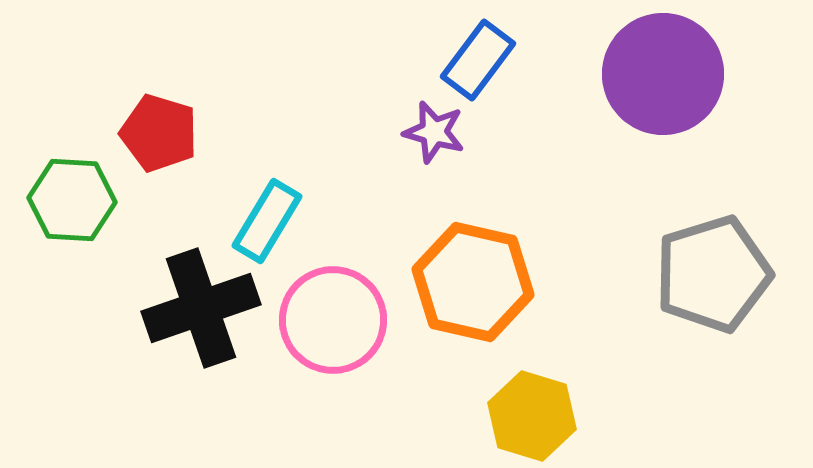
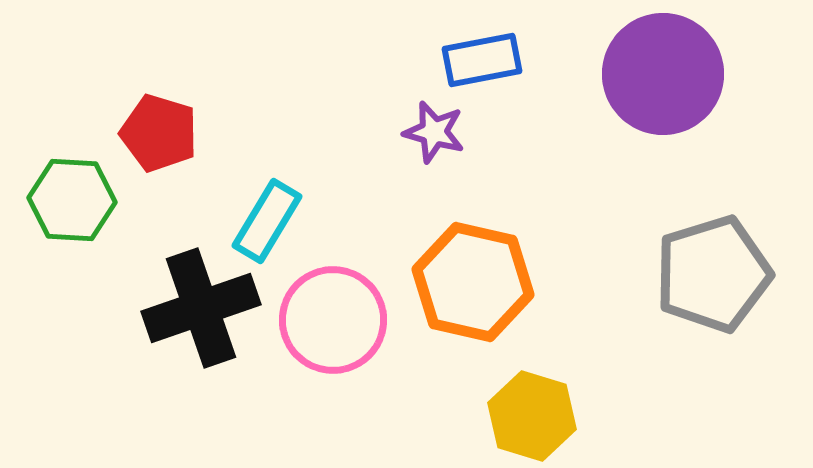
blue rectangle: moved 4 px right; rotated 42 degrees clockwise
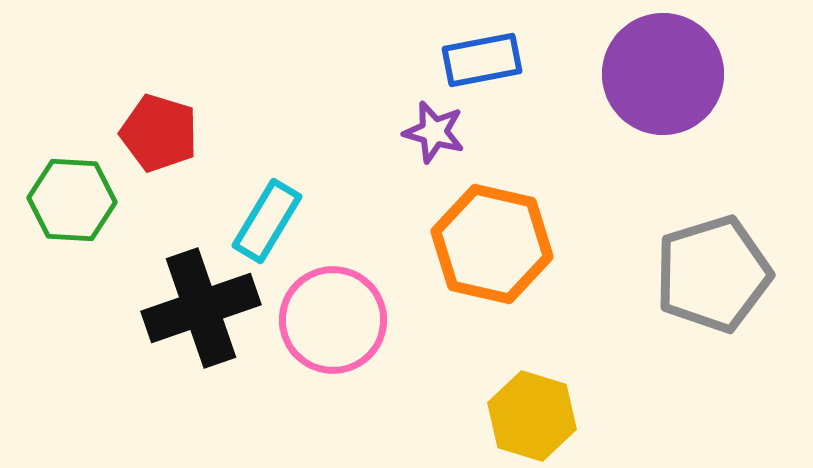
orange hexagon: moved 19 px right, 38 px up
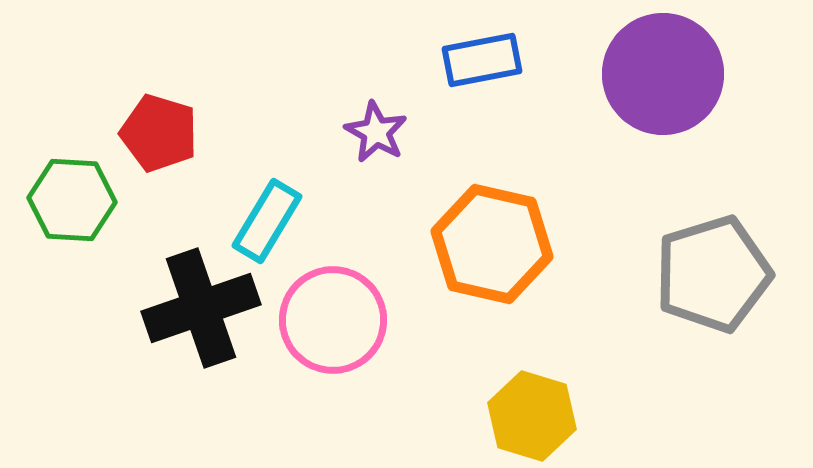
purple star: moved 58 px left; rotated 14 degrees clockwise
